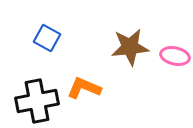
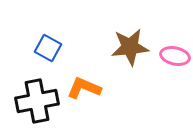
blue square: moved 1 px right, 10 px down
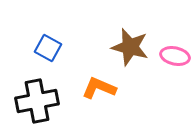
brown star: rotated 21 degrees clockwise
orange L-shape: moved 15 px right
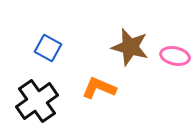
black cross: rotated 24 degrees counterclockwise
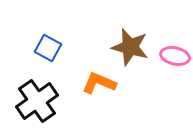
orange L-shape: moved 5 px up
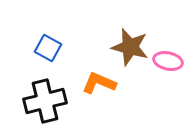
pink ellipse: moved 7 px left, 5 px down
black cross: moved 8 px right; rotated 21 degrees clockwise
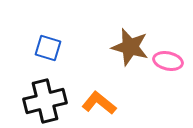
blue square: rotated 12 degrees counterclockwise
orange L-shape: moved 20 px down; rotated 16 degrees clockwise
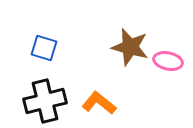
blue square: moved 4 px left
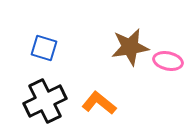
brown star: rotated 24 degrees counterclockwise
black cross: rotated 12 degrees counterclockwise
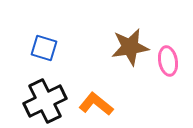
pink ellipse: rotated 68 degrees clockwise
orange L-shape: moved 3 px left, 1 px down
